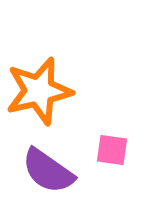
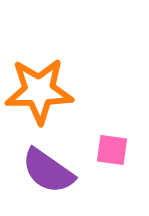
orange star: rotated 12 degrees clockwise
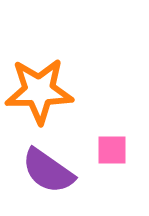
pink square: rotated 8 degrees counterclockwise
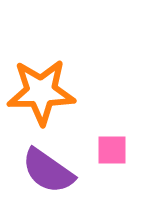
orange star: moved 2 px right, 1 px down
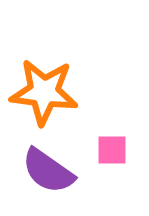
orange star: moved 3 px right; rotated 8 degrees clockwise
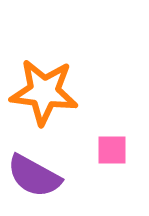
purple semicircle: moved 14 px left, 5 px down; rotated 6 degrees counterclockwise
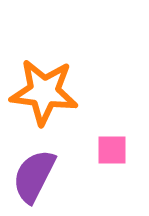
purple semicircle: rotated 88 degrees clockwise
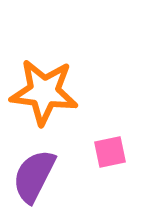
pink square: moved 2 px left, 2 px down; rotated 12 degrees counterclockwise
